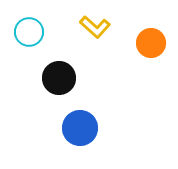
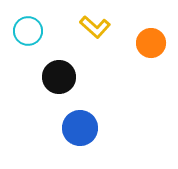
cyan circle: moved 1 px left, 1 px up
black circle: moved 1 px up
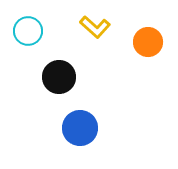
orange circle: moved 3 px left, 1 px up
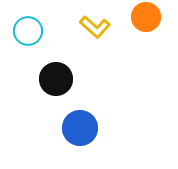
orange circle: moved 2 px left, 25 px up
black circle: moved 3 px left, 2 px down
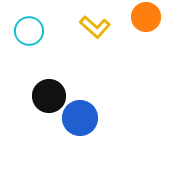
cyan circle: moved 1 px right
black circle: moved 7 px left, 17 px down
blue circle: moved 10 px up
